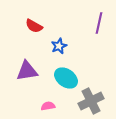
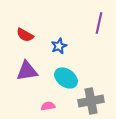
red semicircle: moved 9 px left, 9 px down
gray cross: rotated 15 degrees clockwise
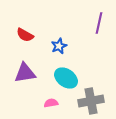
purple triangle: moved 2 px left, 2 px down
pink semicircle: moved 3 px right, 3 px up
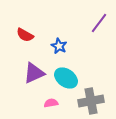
purple line: rotated 25 degrees clockwise
blue star: rotated 21 degrees counterclockwise
purple triangle: moved 9 px right; rotated 15 degrees counterclockwise
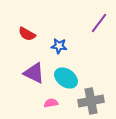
red semicircle: moved 2 px right, 1 px up
blue star: rotated 21 degrees counterclockwise
purple triangle: rotated 50 degrees clockwise
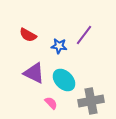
purple line: moved 15 px left, 12 px down
red semicircle: moved 1 px right, 1 px down
cyan ellipse: moved 2 px left, 2 px down; rotated 10 degrees clockwise
pink semicircle: rotated 56 degrees clockwise
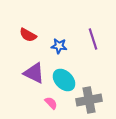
purple line: moved 9 px right, 4 px down; rotated 55 degrees counterclockwise
gray cross: moved 2 px left, 1 px up
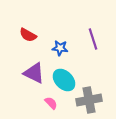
blue star: moved 1 px right, 2 px down
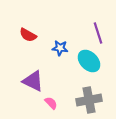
purple line: moved 5 px right, 6 px up
purple triangle: moved 1 px left, 8 px down
cyan ellipse: moved 25 px right, 19 px up
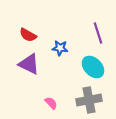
cyan ellipse: moved 4 px right, 6 px down
purple triangle: moved 4 px left, 17 px up
